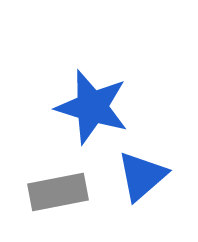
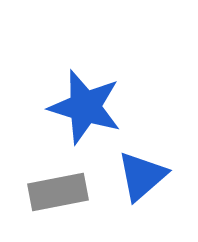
blue star: moved 7 px left
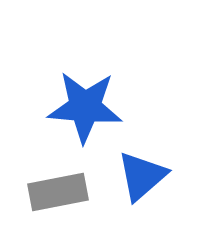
blue star: rotated 12 degrees counterclockwise
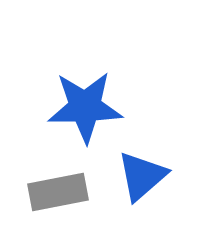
blue star: rotated 6 degrees counterclockwise
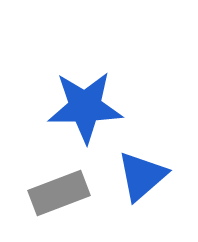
gray rectangle: moved 1 px right, 1 px down; rotated 10 degrees counterclockwise
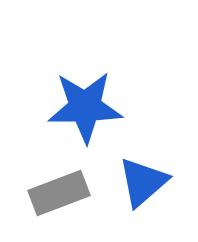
blue triangle: moved 1 px right, 6 px down
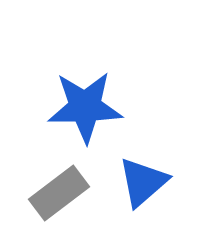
gray rectangle: rotated 16 degrees counterclockwise
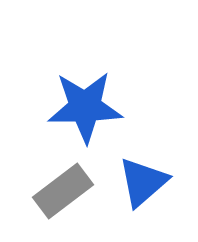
gray rectangle: moved 4 px right, 2 px up
